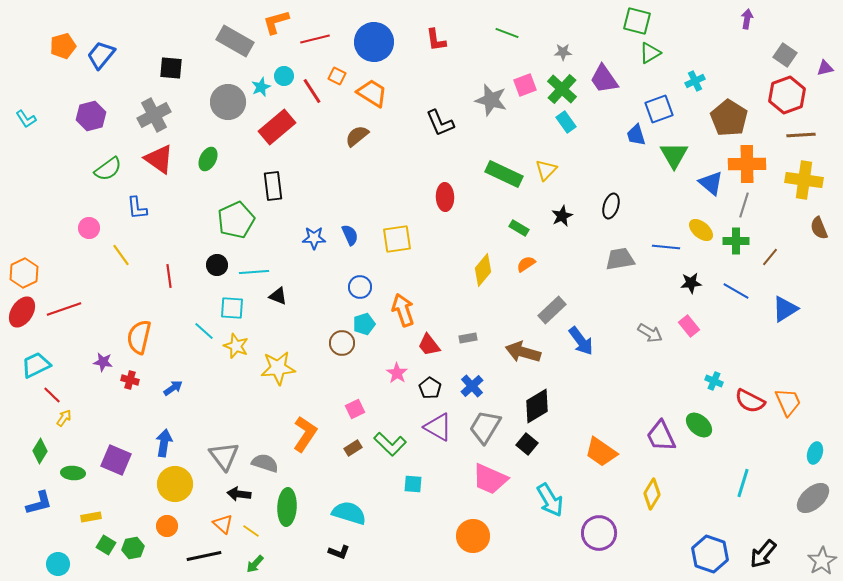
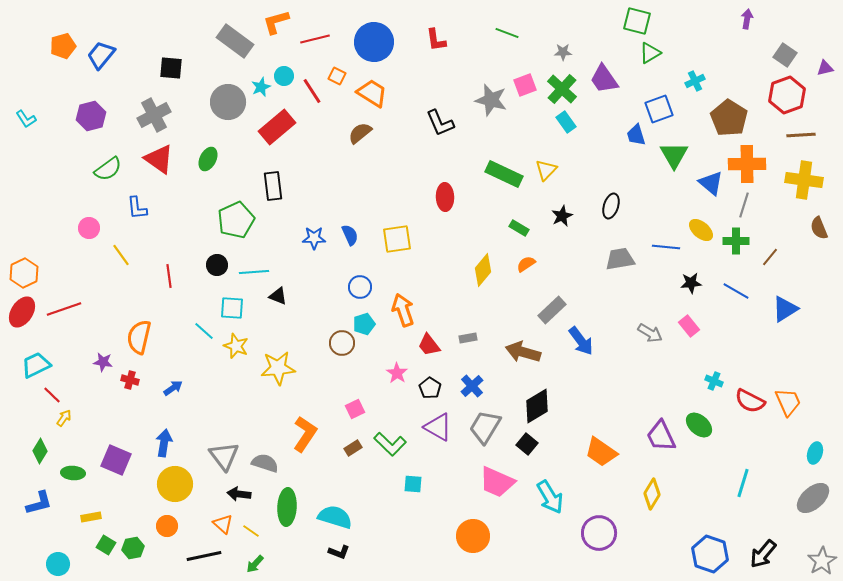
gray rectangle at (235, 41): rotated 6 degrees clockwise
brown semicircle at (357, 136): moved 3 px right, 3 px up
pink trapezoid at (490, 479): moved 7 px right, 3 px down
cyan arrow at (550, 500): moved 3 px up
cyan semicircle at (349, 513): moved 14 px left, 4 px down
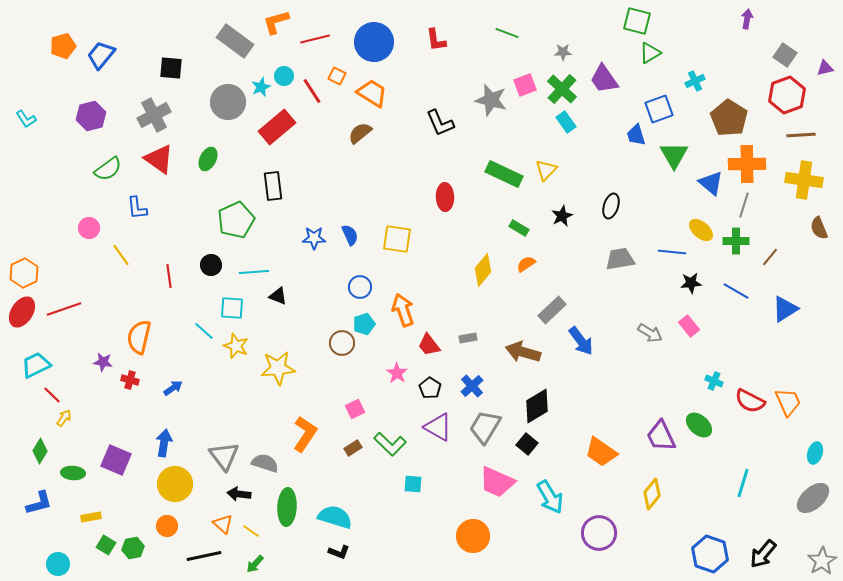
yellow square at (397, 239): rotated 16 degrees clockwise
blue line at (666, 247): moved 6 px right, 5 px down
black circle at (217, 265): moved 6 px left
yellow diamond at (652, 494): rotated 8 degrees clockwise
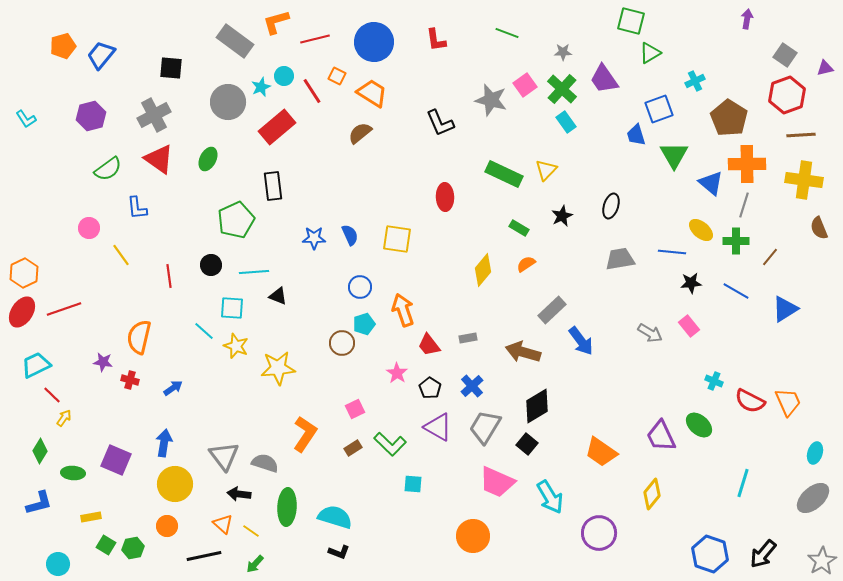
green square at (637, 21): moved 6 px left
pink square at (525, 85): rotated 15 degrees counterclockwise
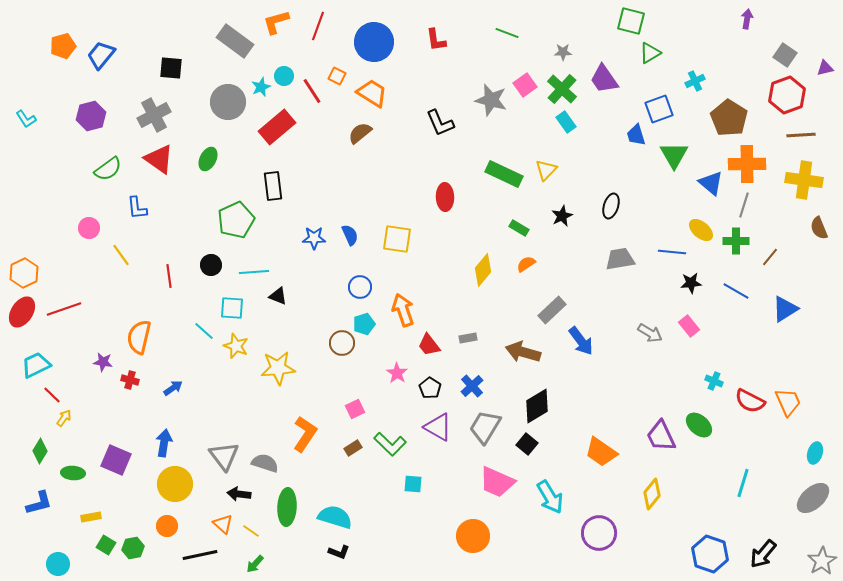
red line at (315, 39): moved 3 px right, 13 px up; rotated 56 degrees counterclockwise
black line at (204, 556): moved 4 px left, 1 px up
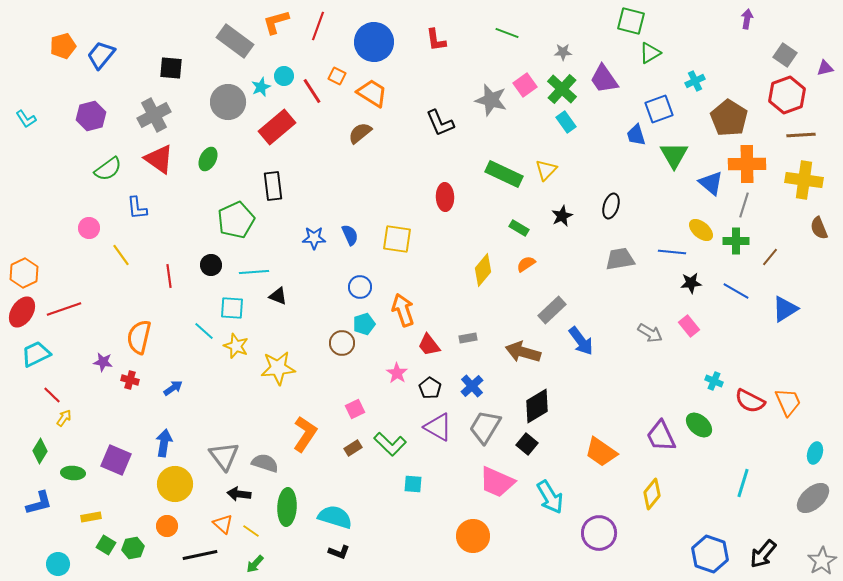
cyan trapezoid at (36, 365): moved 11 px up
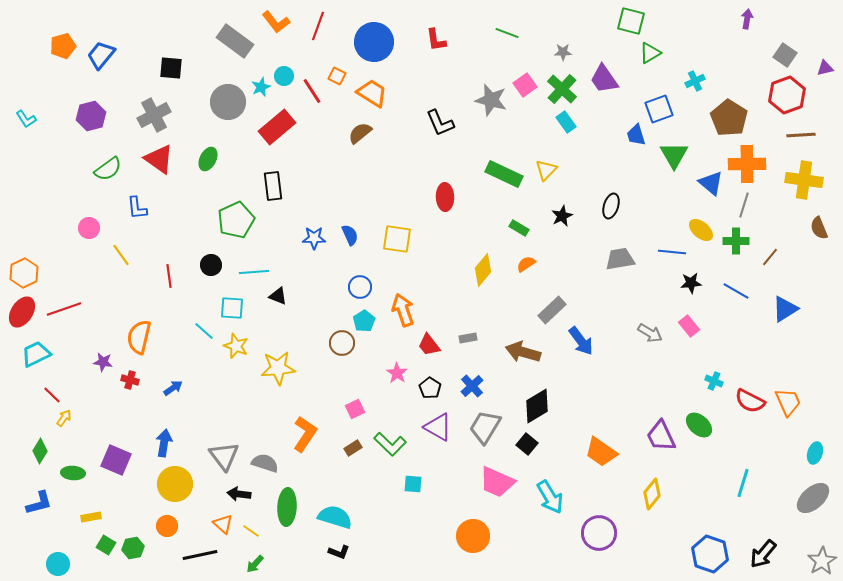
orange L-shape at (276, 22): rotated 112 degrees counterclockwise
cyan pentagon at (364, 324): moved 3 px up; rotated 15 degrees counterclockwise
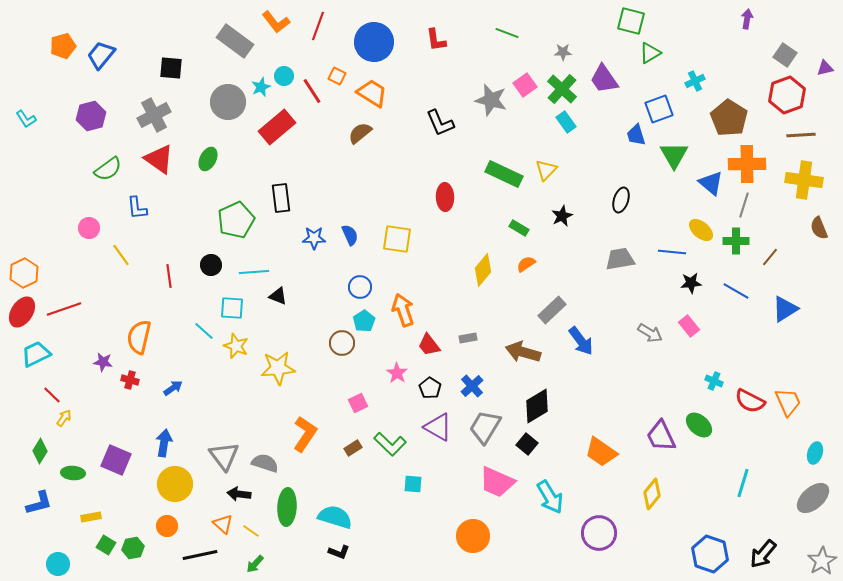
black rectangle at (273, 186): moved 8 px right, 12 px down
black ellipse at (611, 206): moved 10 px right, 6 px up
pink square at (355, 409): moved 3 px right, 6 px up
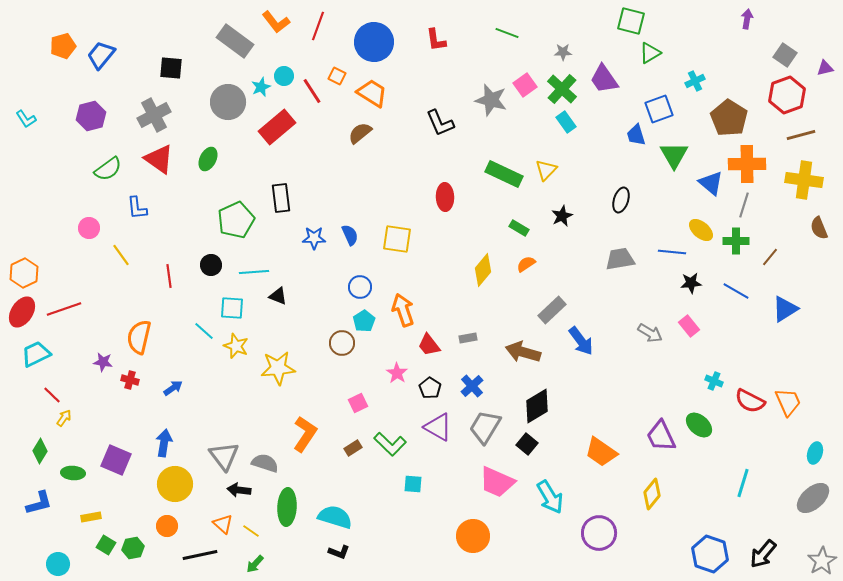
brown line at (801, 135): rotated 12 degrees counterclockwise
black arrow at (239, 494): moved 4 px up
